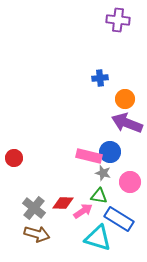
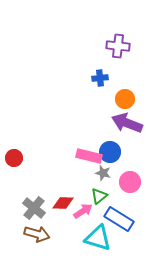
purple cross: moved 26 px down
green triangle: rotated 48 degrees counterclockwise
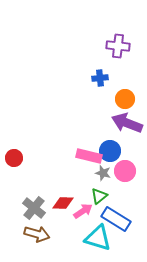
blue circle: moved 1 px up
pink circle: moved 5 px left, 11 px up
blue rectangle: moved 3 px left
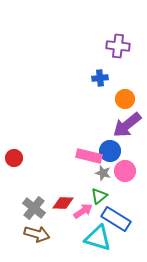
purple arrow: moved 2 px down; rotated 60 degrees counterclockwise
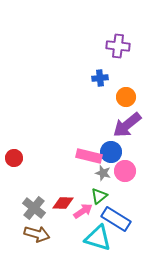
orange circle: moved 1 px right, 2 px up
blue circle: moved 1 px right, 1 px down
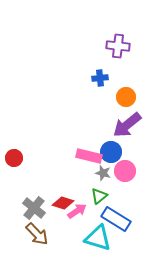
red diamond: rotated 15 degrees clockwise
pink arrow: moved 6 px left
brown arrow: rotated 30 degrees clockwise
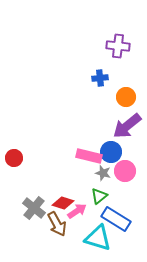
purple arrow: moved 1 px down
brown arrow: moved 20 px right, 10 px up; rotated 15 degrees clockwise
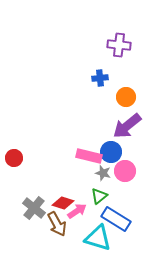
purple cross: moved 1 px right, 1 px up
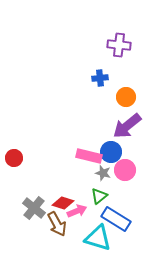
pink circle: moved 1 px up
pink arrow: rotated 12 degrees clockwise
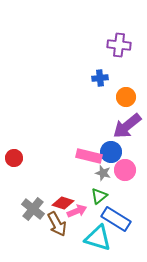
gray cross: moved 1 px left, 1 px down
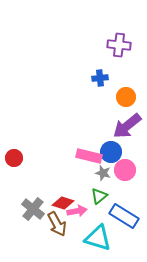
pink arrow: rotated 12 degrees clockwise
blue rectangle: moved 8 px right, 3 px up
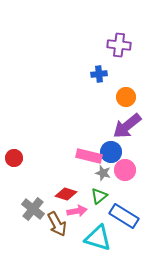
blue cross: moved 1 px left, 4 px up
red diamond: moved 3 px right, 9 px up
